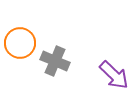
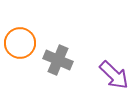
gray cross: moved 3 px right, 1 px up
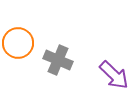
orange circle: moved 2 px left
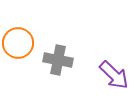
gray cross: rotated 12 degrees counterclockwise
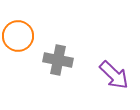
orange circle: moved 7 px up
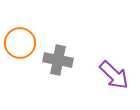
orange circle: moved 2 px right, 7 px down
